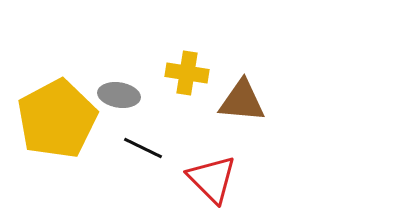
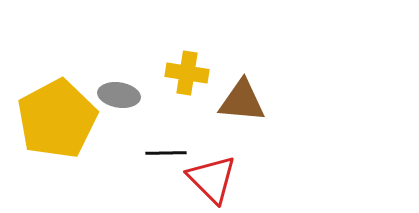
black line: moved 23 px right, 5 px down; rotated 27 degrees counterclockwise
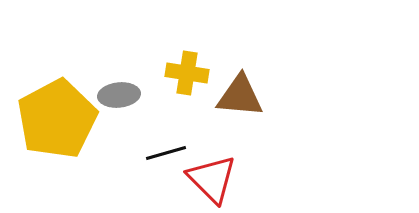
gray ellipse: rotated 15 degrees counterclockwise
brown triangle: moved 2 px left, 5 px up
black line: rotated 15 degrees counterclockwise
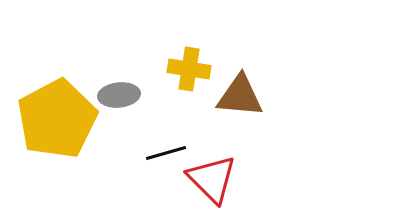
yellow cross: moved 2 px right, 4 px up
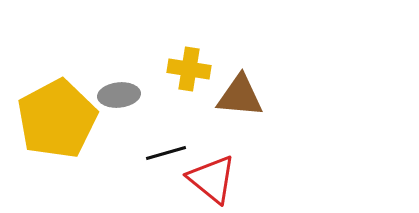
red triangle: rotated 6 degrees counterclockwise
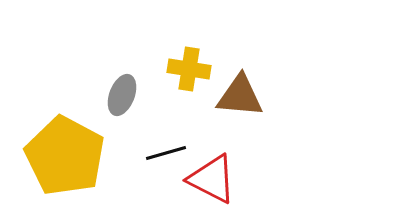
gray ellipse: moved 3 px right; rotated 63 degrees counterclockwise
yellow pentagon: moved 8 px right, 37 px down; rotated 16 degrees counterclockwise
red triangle: rotated 12 degrees counterclockwise
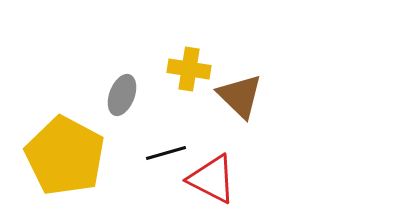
brown triangle: rotated 39 degrees clockwise
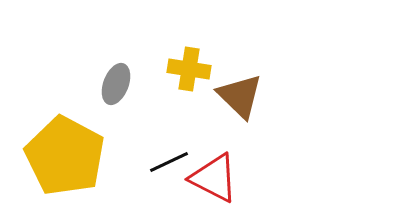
gray ellipse: moved 6 px left, 11 px up
black line: moved 3 px right, 9 px down; rotated 9 degrees counterclockwise
red triangle: moved 2 px right, 1 px up
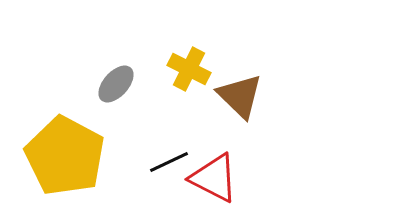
yellow cross: rotated 18 degrees clockwise
gray ellipse: rotated 21 degrees clockwise
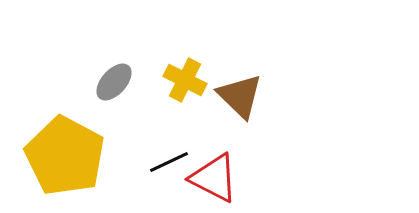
yellow cross: moved 4 px left, 11 px down
gray ellipse: moved 2 px left, 2 px up
